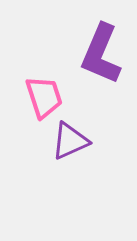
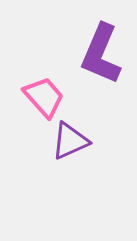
pink trapezoid: rotated 24 degrees counterclockwise
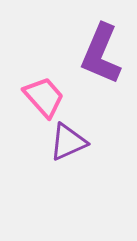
purple triangle: moved 2 px left, 1 px down
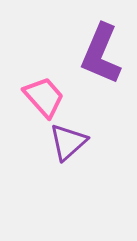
purple triangle: rotated 18 degrees counterclockwise
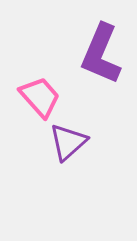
pink trapezoid: moved 4 px left
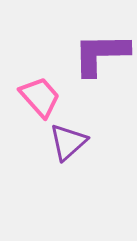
purple L-shape: rotated 66 degrees clockwise
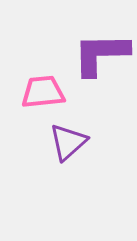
pink trapezoid: moved 3 px right, 5 px up; rotated 54 degrees counterclockwise
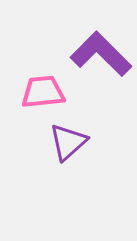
purple L-shape: rotated 46 degrees clockwise
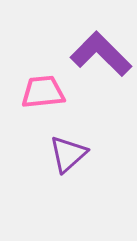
purple triangle: moved 12 px down
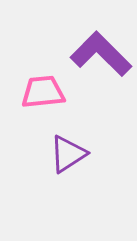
purple triangle: rotated 9 degrees clockwise
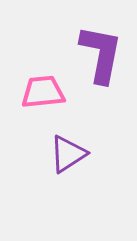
purple L-shape: rotated 56 degrees clockwise
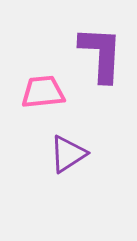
purple L-shape: rotated 8 degrees counterclockwise
